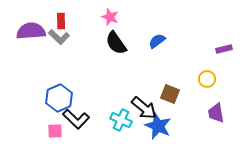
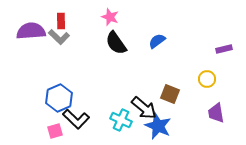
pink square: rotated 14 degrees counterclockwise
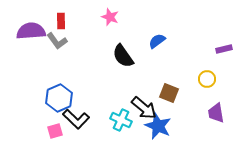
gray L-shape: moved 2 px left, 4 px down; rotated 10 degrees clockwise
black semicircle: moved 7 px right, 13 px down
brown square: moved 1 px left, 1 px up
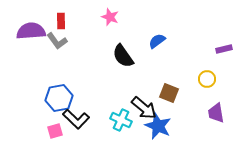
blue hexagon: rotated 12 degrees clockwise
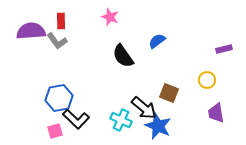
yellow circle: moved 1 px down
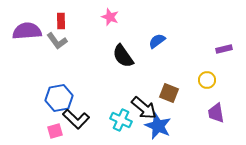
purple semicircle: moved 4 px left
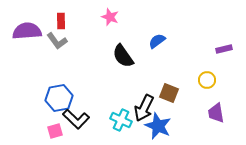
black arrow: rotated 76 degrees clockwise
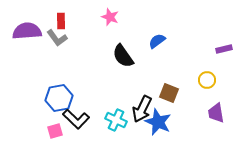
gray L-shape: moved 3 px up
black arrow: moved 2 px left, 1 px down
cyan cross: moved 5 px left
blue star: moved 4 px up
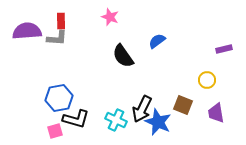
gray L-shape: rotated 50 degrees counterclockwise
brown square: moved 14 px right, 12 px down
black L-shape: rotated 28 degrees counterclockwise
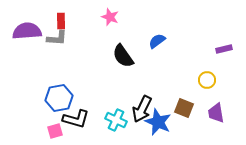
brown square: moved 1 px right, 3 px down
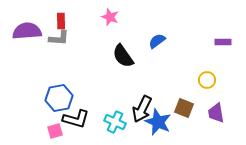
gray L-shape: moved 2 px right
purple rectangle: moved 1 px left, 7 px up; rotated 14 degrees clockwise
cyan cross: moved 1 px left, 2 px down
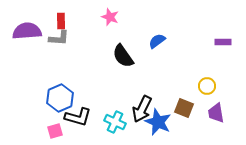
yellow circle: moved 6 px down
blue hexagon: moved 1 px right; rotated 12 degrees counterclockwise
black L-shape: moved 2 px right, 2 px up
